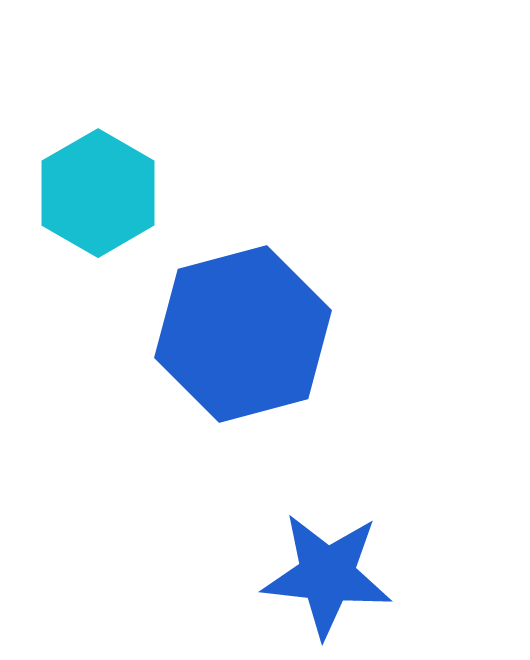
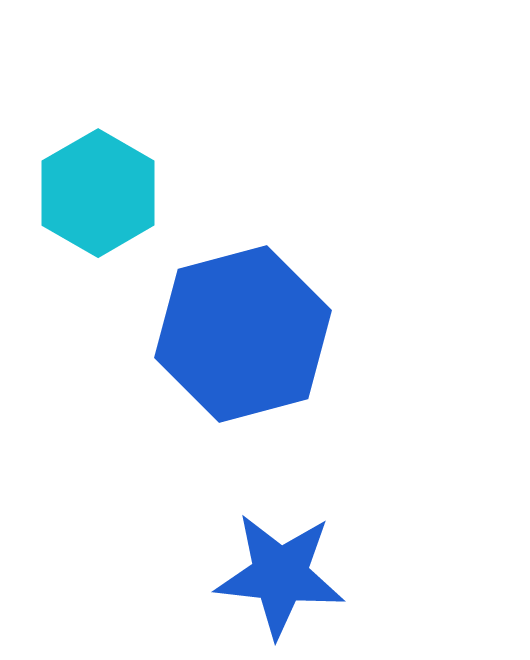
blue star: moved 47 px left
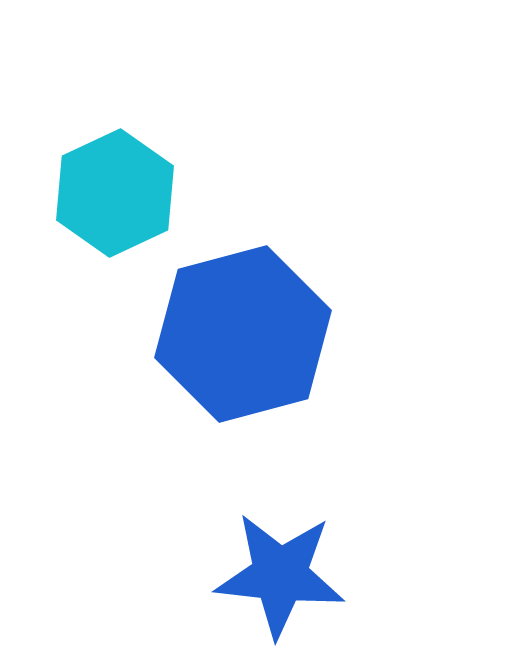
cyan hexagon: moved 17 px right; rotated 5 degrees clockwise
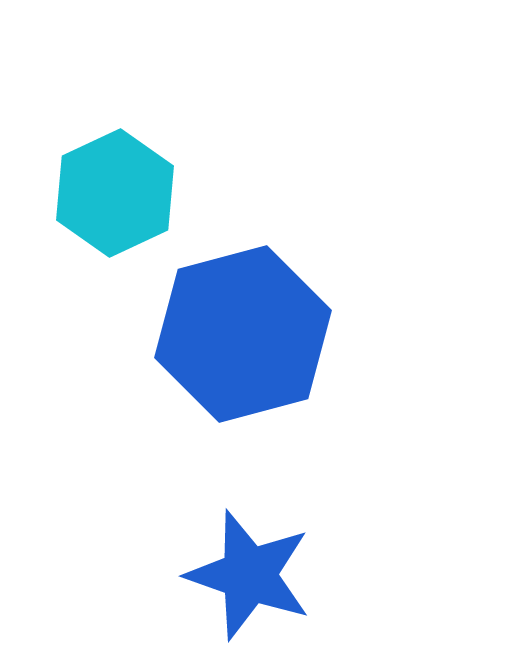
blue star: moved 31 px left; rotated 13 degrees clockwise
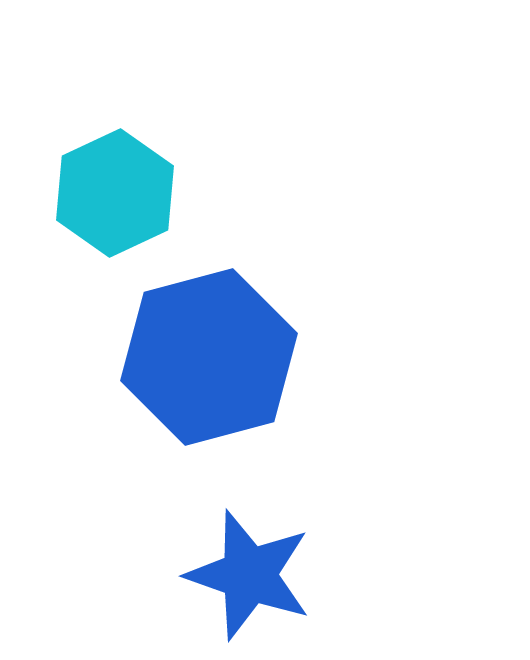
blue hexagon: moved 34 px left, 23 px down
